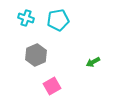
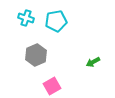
cyan pentagon: moved 2 px left, 1 px down
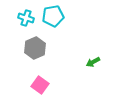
cyan pentagon: moved 3 px left, 5 px up
gray hexagon: moved 1 px left, 7 px up
pink square: moved 12 px left, 1 px up; rotated 24 degrees counterclockwise
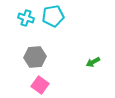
gray hexagon: moved 9 px down; rotated 20 degrees clockwise
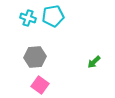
cyan cross: moved 2 px right
green arrow: moved 1 px right; rotated 16 degrees counterclockwise
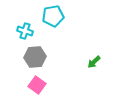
cyan cross: moved 3 px left, 13 px down
pink square: moved 3 px left
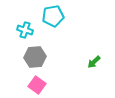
cyan cross: moved 1 px up
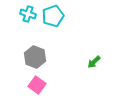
cyan pentagon: rotated 10 degrees counterclockwise
cyan cross: moved 3 px right, 16 px up
gray hexagon: rotated 25 degrees clockwise
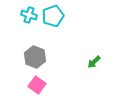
cyan cross: moved 1 px right, 1 px down
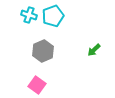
gray hexagon: moved 8 px right, 6 px up; rotated 15 degrees clockwise
green arrow: moved 12 px up
